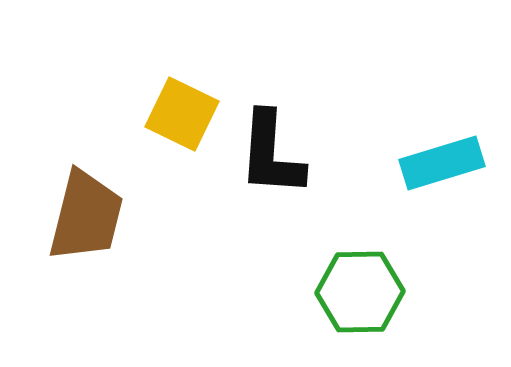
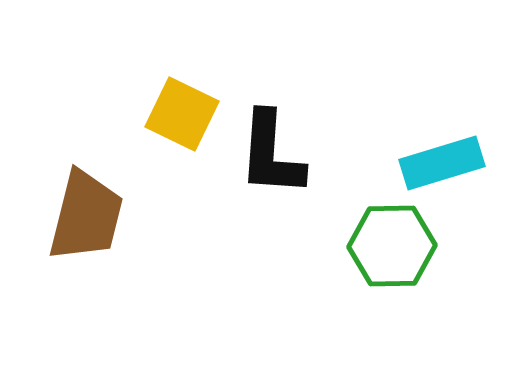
green hexagon: moved 32 px right, 46 px up
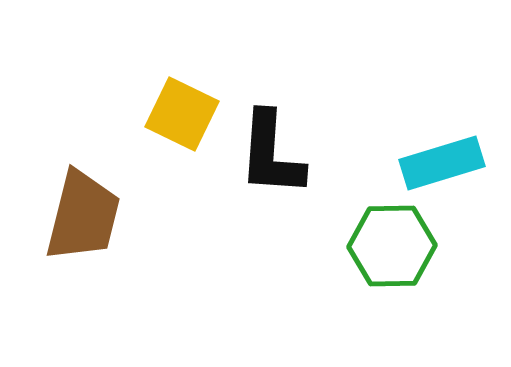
brown trapezoid: moved 3 px left
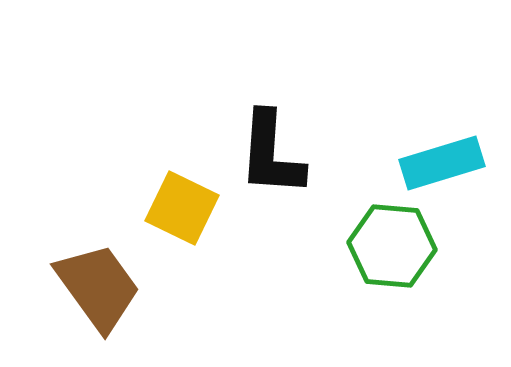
yellow square: moved 94 px down
brown trapezoid: moved 15 px right, 71 px down; rotated 50 degrees counterclockwise
green hexagon: rotated 6 degrees clockwise
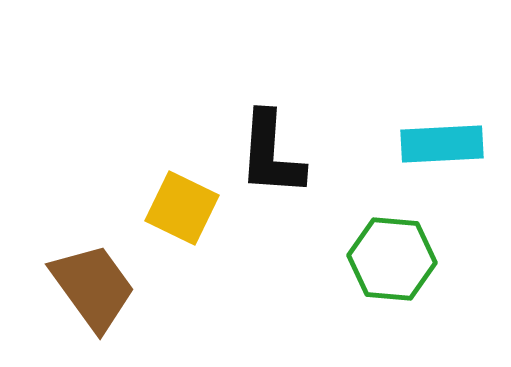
cyan rectangle: moved 19 px up; rotated 14 degrees clockwise
green hexagon: moved 13 px down
brown trapezoid: moved 5 px left
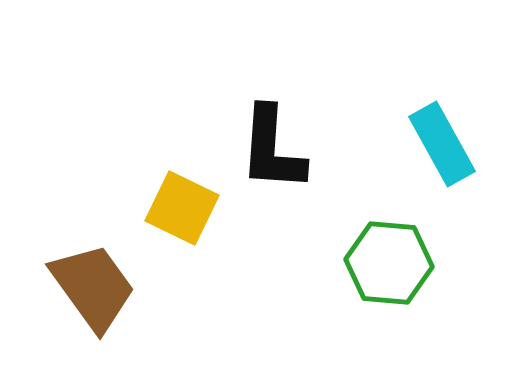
cyan rectangle: rotated 64 degrees clockwise
black L-shape: moved 1 px right, 5 px up
green hexagon: moved 3 px left, 4 px down
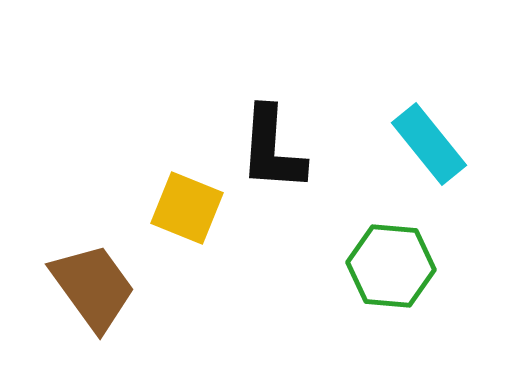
cyan rectangle: moved 13 px left; rotated 10 degrees counterclockwise
yellow square: moved 5 px right; rotated 4 degrees counterclockwise
green hexagon: moved 2 px right, 3 px down
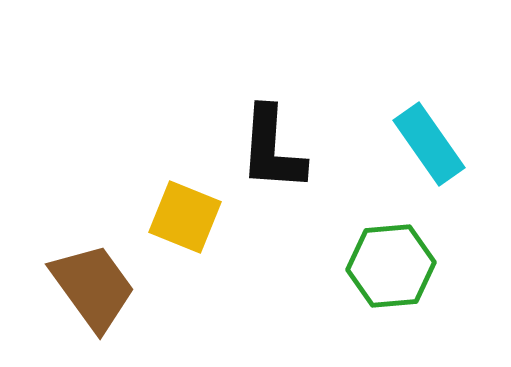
cyan rectangle: rotated 4 degrees clockwise
yellow square: moved 2 px left, 9 px down
green hexagon: rotated 10 degrees counterclockwise
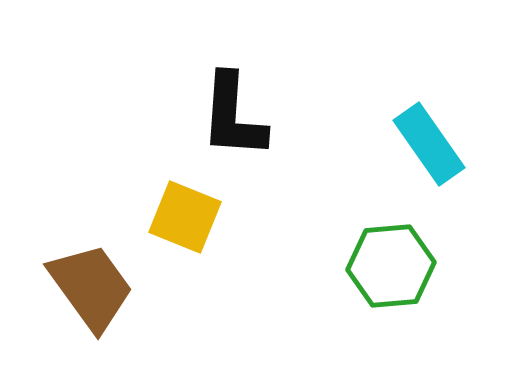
black L-shape: moved 39 px left, 33 px up
brown trapezoid: moved 2 px left
